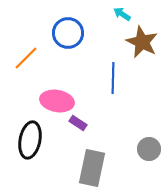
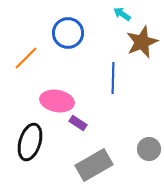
brown star: rotated 24 degrees clockwise
black ellipse: moved 2 px down; rotated 6 degrees clockwise
gray rectangle: moved 2 px right, 3 px up; rotated 48 degrees clockwise
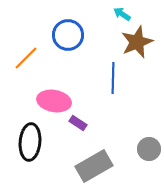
blue circle: moved 2 px down
brown star: moved 5 px left
pink ellipse: moved 3 px left
black ellipse: rotated 12 degrees counterclockwise
gray rectangle: moved 1 px down
